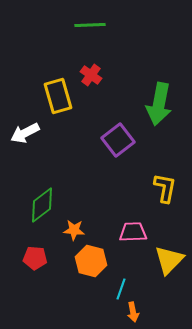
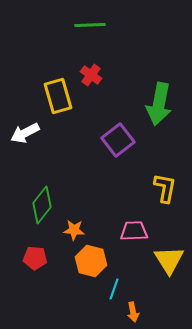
green diamond: rotated 15 degrees counterclockwise
pink trapezoid: moved 1 px right, 1 px up
yellow triangle: rotated 16 degrees counterclockwise
cyan line: moved 7 px left
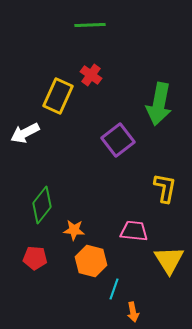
yellow rectangle: rotated 40 degrees clockwise
pink trapezoid: rotated 8 degrees clockwise
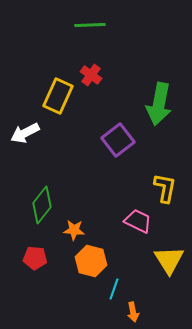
pink trapezoid: moved 4 px right, 10 px up; rotated 20 degrees clockwise
